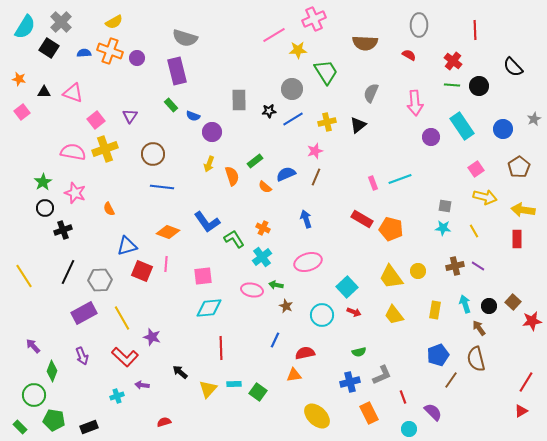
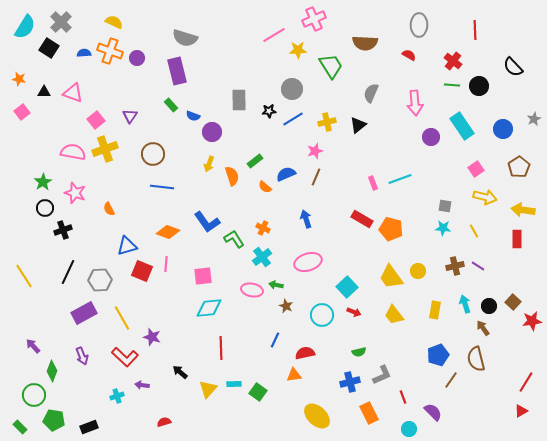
yellow semicircle at (114, 22): rotated 126 degrees counterclockwise
green trapezoid at (326, 72): moved 5 px right, 6 px up
brown arrow at (479, 328): moved 4 px right
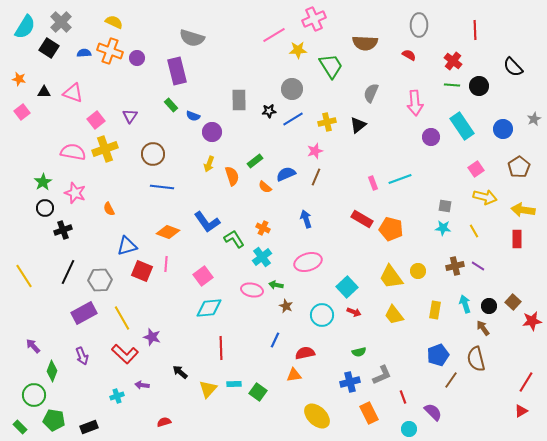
gray semicircle at (185, 38): moved 7 px right
pink square at (203, 276): rotated 30 degrees counterclockwise
red L-shape at (125, 357): moved 3 px up
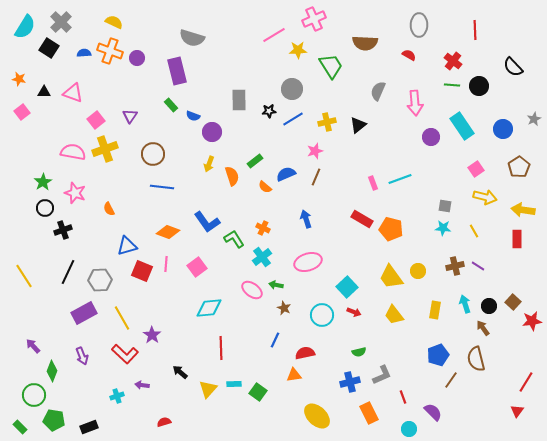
gray semicircle at (371, 93): moved 7 px right, 2 px up
pink square at (203, 276): moved 6 px left, 9 px up
pink ellipse at (252, 290): rotated 25 degrees clockwise
brown star at (286, 306): moved 2 px left, 2 px down
purple star at (152, 337): moved 2 px up; rotated 18 degrees clockwise
red triangle at (521, 411): moved 4 px left; rotated 24 degrees counterclockwise
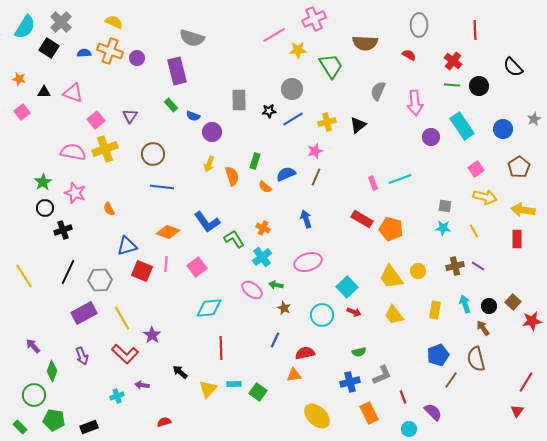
green rectangle at (255, 161): rotated 35 degrees counterclockwise
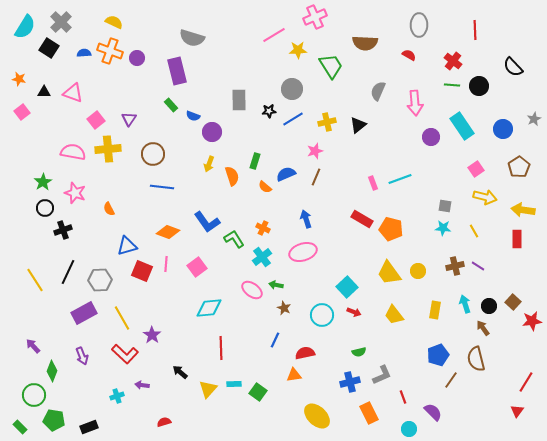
pink cross at (314, 19): moved 1 px right, 2 px up
purple triangle at (130, 116): moved 1 px left, 3 px down
yellow cross at (105, 149): moved 3 px right; rotated 15 degrees clockwise
pink ellipse at (308, 262): moved 5 px left, 10 px up
yellow line at (24, 276): moved 11 px right, 4 px down
yellow trapezoid at (391, 277): moved 2 px left, 4 px up
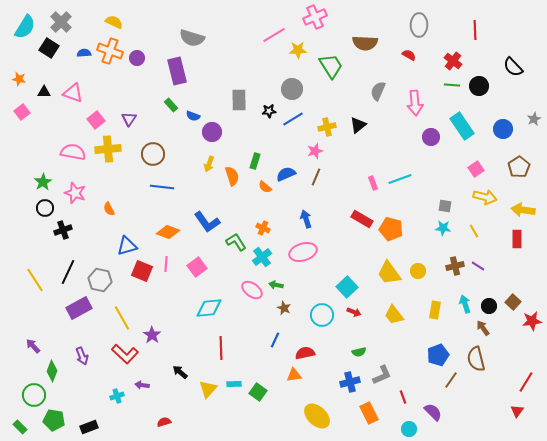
yellow cross at (327, 122): moved 5 px down
green L-shape at (234, 239): moved 2 px right, 3 px down
gray hexagon at (100, 280): rotated 15 degrees clockwise
purple rectangle at (84, 313): moved 5 px left, 5 px up
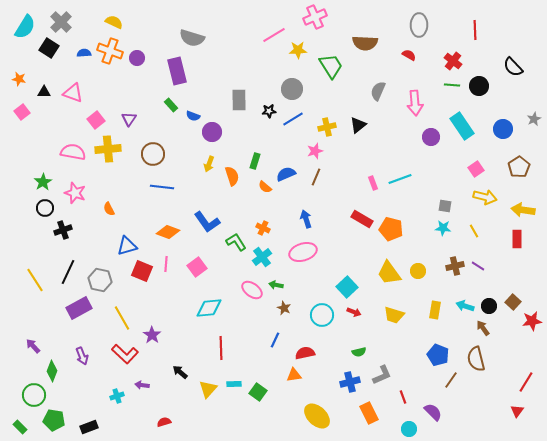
cyan arrow at (465, 304): moved 2 px down; rotated 54 degrees counterclockwise
yellow trapezoid at (394, 315): rotated 35 degrees counterclockwise
blue pentagon at (438, 355): rotated 30 degrees counterclockwise
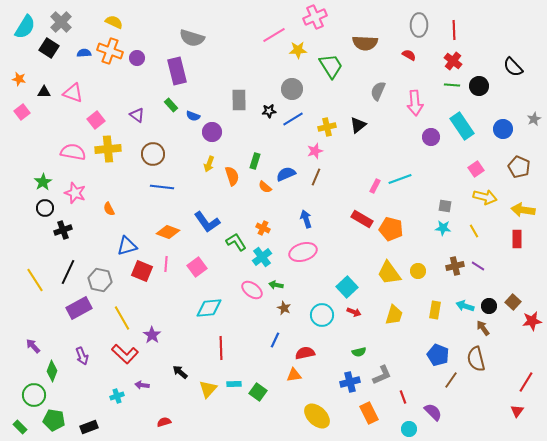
red line at (475, 30): moved 21 px left
purple triangle at (129, 119): moved 8 px right, 4 px up; rotated 28 degrees counterclockwise
brown pentagon at (519, 167): rotated 15 degrees counterclockwise
pink rectangle at (373, 183): moved 2 px right, 3 px down; rotated 48 degrees clockwise
yellow trapezoid at (394, 315): rotated 90 degrees counterclockwise
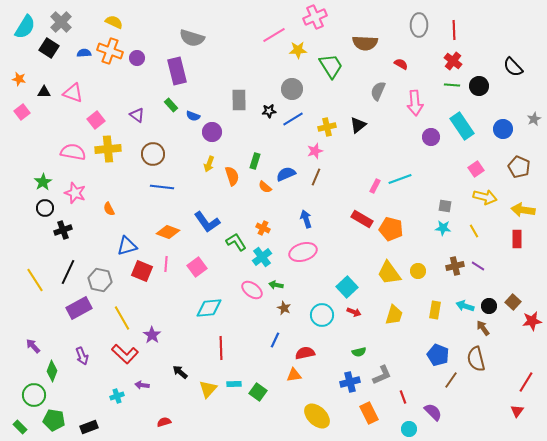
red semicircle at (409, 55): moved 8 px left, 9 px down
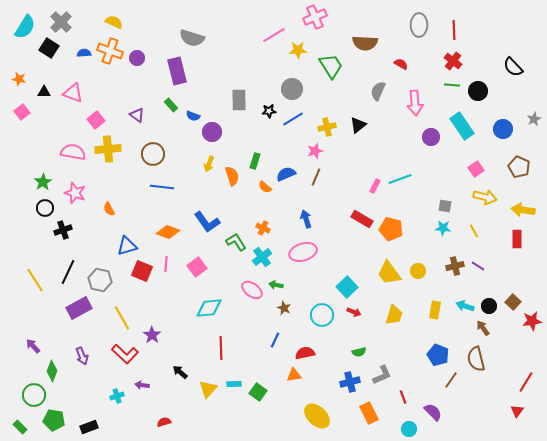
black circle at (479, 86): moved 1 px left, 5 px down
